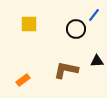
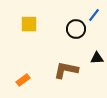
black triangle: moved 3 px up
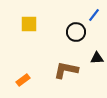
black circle: moved 3 px down
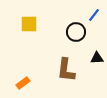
brown L-shape: rotated 95 degrees counterclockwise
orange rectangle: moved 3 px down
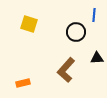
blue line: rotated 32 degrees counterclockwise
yellow square: rotated 18 degrees clockwise
brown L-shape: rotated 35 degrees clockwise
orange rectangle: rotated 24 degrees clockwise
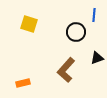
black triangle: rotated 16 degrees counterclockwise
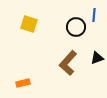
black circle: moved 5 px up
brown L-shape: moved 2 px right, 7 px up
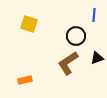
black circle: moved 9 px down
brown L-shape: rotated 15 degrees clockwise
orange rectangle: moved 2 px right, 3 px up
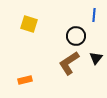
black triangle: moved 1 px left; rotated 32 degrees counterclockwise
brown L-shape: moved 1 px right
